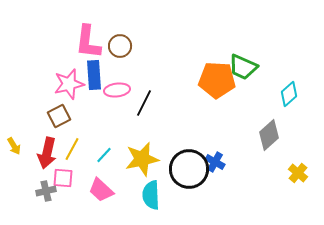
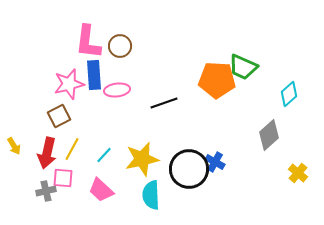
black line: moved 20 px right; rotated 44 degrees clockwise
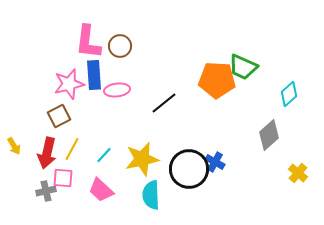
black line: rotated 20 degrees counterclockwise
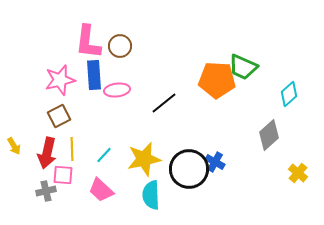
pink star: moved 9 px left, 4 px up
yellow line: rotated 30 degrees counterclockwise
yellow star: moved 2 px right
pink square: moved 3 px up
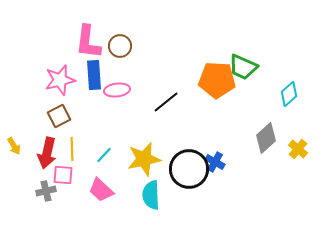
black line: moved 2 px right, 1 px up
gray diamond: moved 3 px left, 3 px down
yellow cross: moved 24 px up
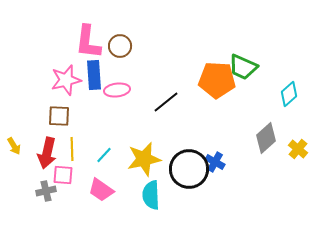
pink star: moved 6 px right
brown square: rotated 30 degrees clockwise
pink trapezoid: rotated 8 degrees counterclockwise
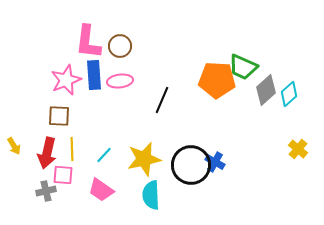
pink star: rotated 8 degrees counterclockwise
pink ellipse: moved 3 px right, 9 px up
black line: moved 4 px left, 2 px up; rotated 28 degrees counterclockwise
gray diamond: moved 48 px up
black circle: moved 2 px right, 4 px up
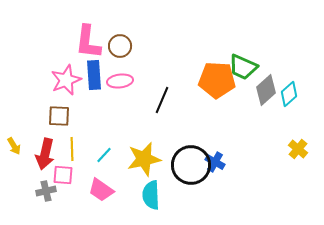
red arrow: moved 2 px left, 1 px down
